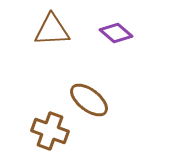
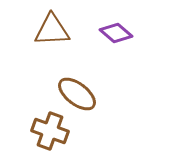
brown ellipse: moved 12 px left, 6 px up
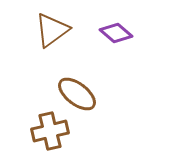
brown triangle: rotated 33 degrees counterclockwise
brown cross: rotated 33 degrees counterclockwise
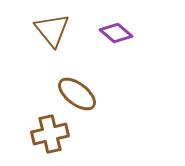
brown triangle: rotated 33 degrees counterclockwise
brown cross: moved 3 px down
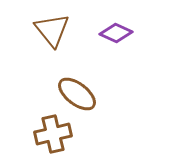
purple diamond: rotated 16 degrees counterclockwise
brown cross: moved 3 px right
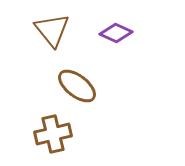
brown ellipse: moved 8 px up
